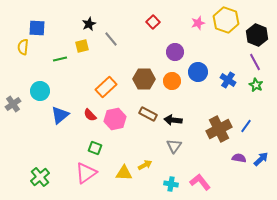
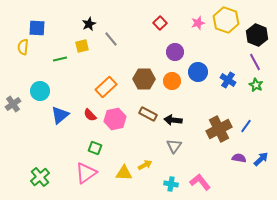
red square: moved 7 px right, 1 px down
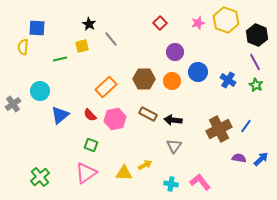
black star: rotated 16 degrees counterclockwise
green square: moved 4 px left, 3 px up
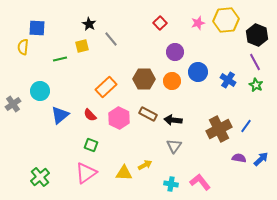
yellow hexagon: rotated 25 degrees counterclockwise
pink hexagon: moved 4 px right, 1 px up; rotated 20 degrees counterclockwise
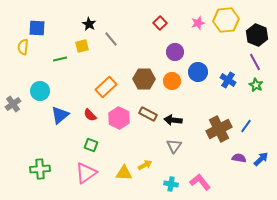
green cross: moved 8 px up; rotated 36 degrees clockwise
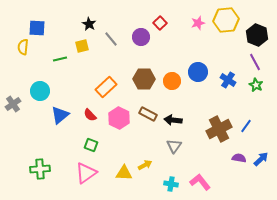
purple circle: moved 34 px left, 15 px up
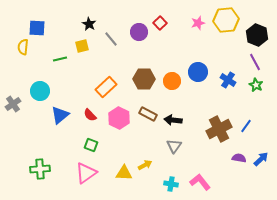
purple circle: moved 2 px left, 5 px up
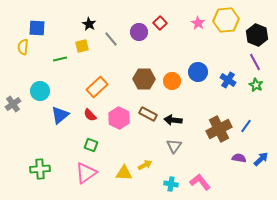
pink star: rotated 24 degrees counterclockwise
orange rectangle: moved 9 px left
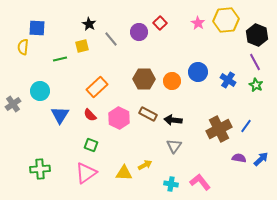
blue triangle: rotated 18 degrees counterclockwise
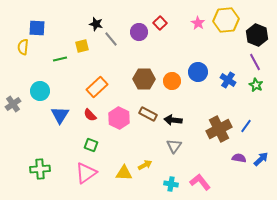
black star: moved 7 px right; rotated 16 degrees counterclockwise
